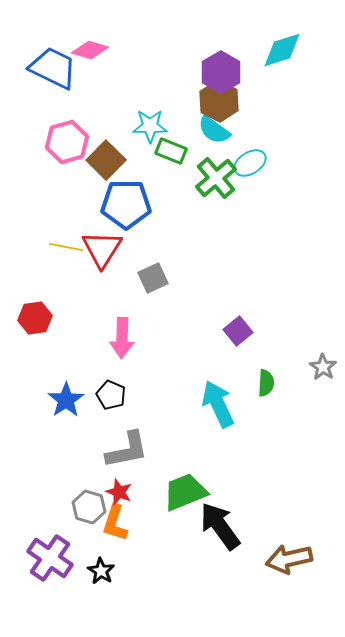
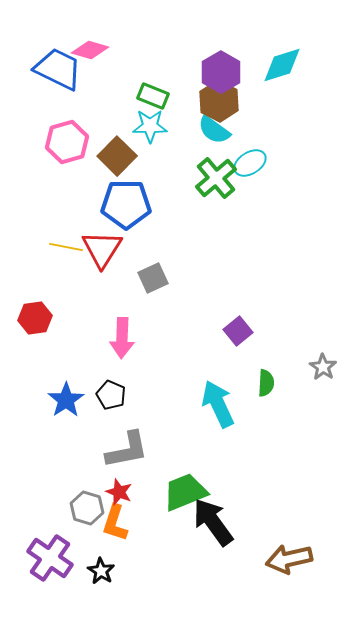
cyan diamond: moved 15 px down
blue trapezoid: moved 5 px right, 1 px down
green rectangle: moved 18 px left, 55 px up
brown square: moved 11 px right, 4 px up
gray hexagon: moved 2 px left, 1 px down
black arrow: moved 7 px left, 4 px up
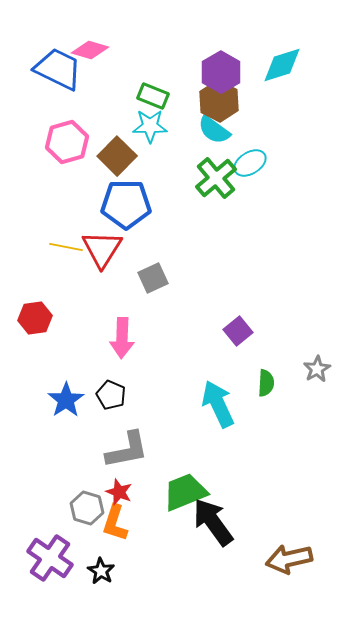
gray star: moved 6 px left, 2 px down; rotated 8 degrees clockwise
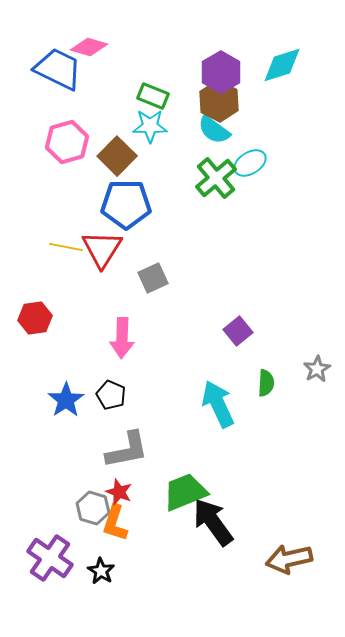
pink diamond: moved 1 px left, 3 px up
gray hexagon: moved 6 px right
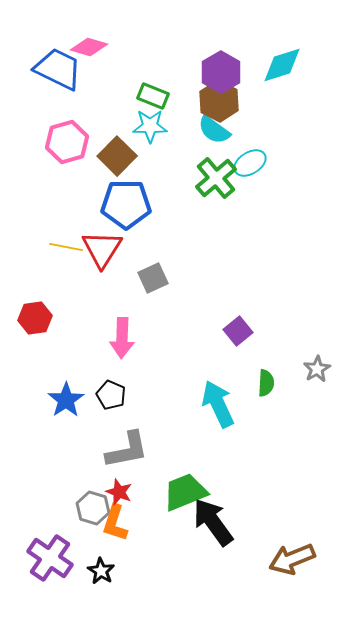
brown arrow: moved 3 px right; rotated 9 degrees counterclockwise
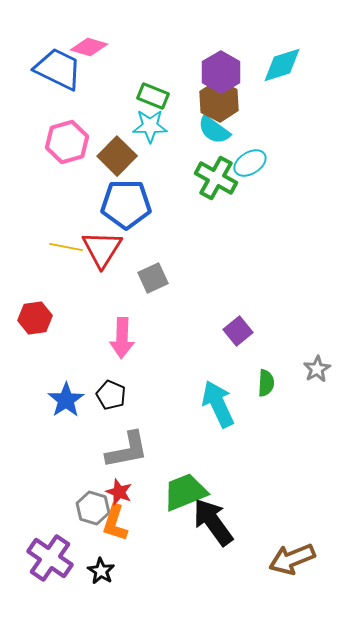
green cross: rotated 21 degrees counterclockwise
